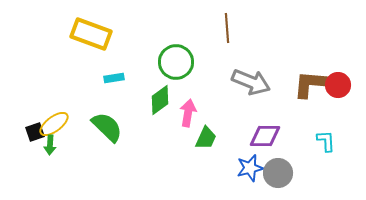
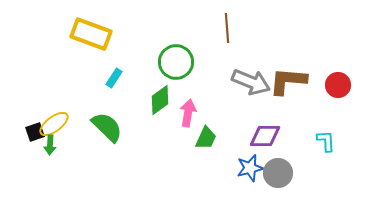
cyan rectangle: rotated 48 degrees counterclockwise
brown L-shape: moved 24 px left, 3 px up
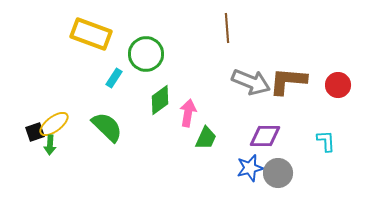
green circle: moved 30 px left, 8 px up
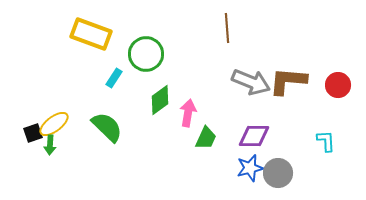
black square: moved 2 px left, 1 px down
purple diamond: moved 11 px left
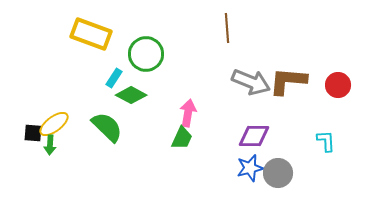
green diamond: moved 29 px left, 5 px up; rotated 64 degrees clockwise
black square: rotated 24 degrees clockwise
green trapezoid: moved 24 px left
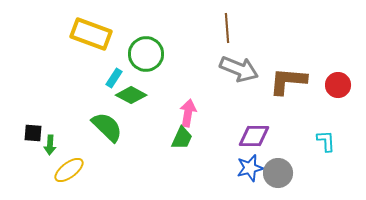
gray arrow: moved 12 px left, 13 px up
yellow ellipse: moved 15 px right, 46 px down
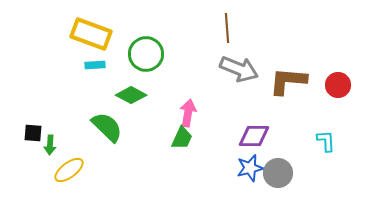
cyan rectangle: moved 19 px left, 13 px up; rotated 54 degrees clockwise
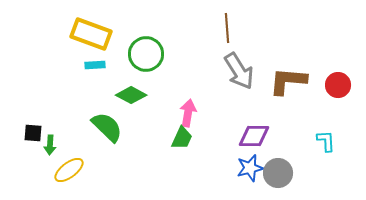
gray arrow: moved 2 px down; rotated 36 degrees clockwise
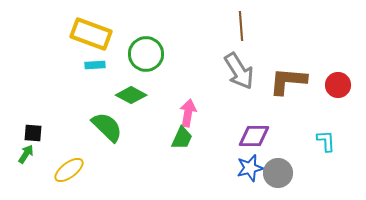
brown line: moved 14 px right, 2 px up
green arrow: moved 24 px left, 9 px down; rotated 150 degrees counterclockwise
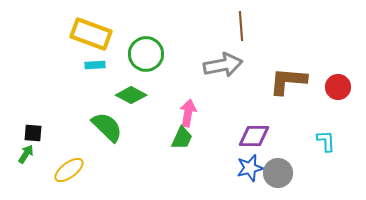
gray arrow: moved 16 px left, 6 px up; rotated 69 degrees counterclockwise
red circle: moved 2 px down
